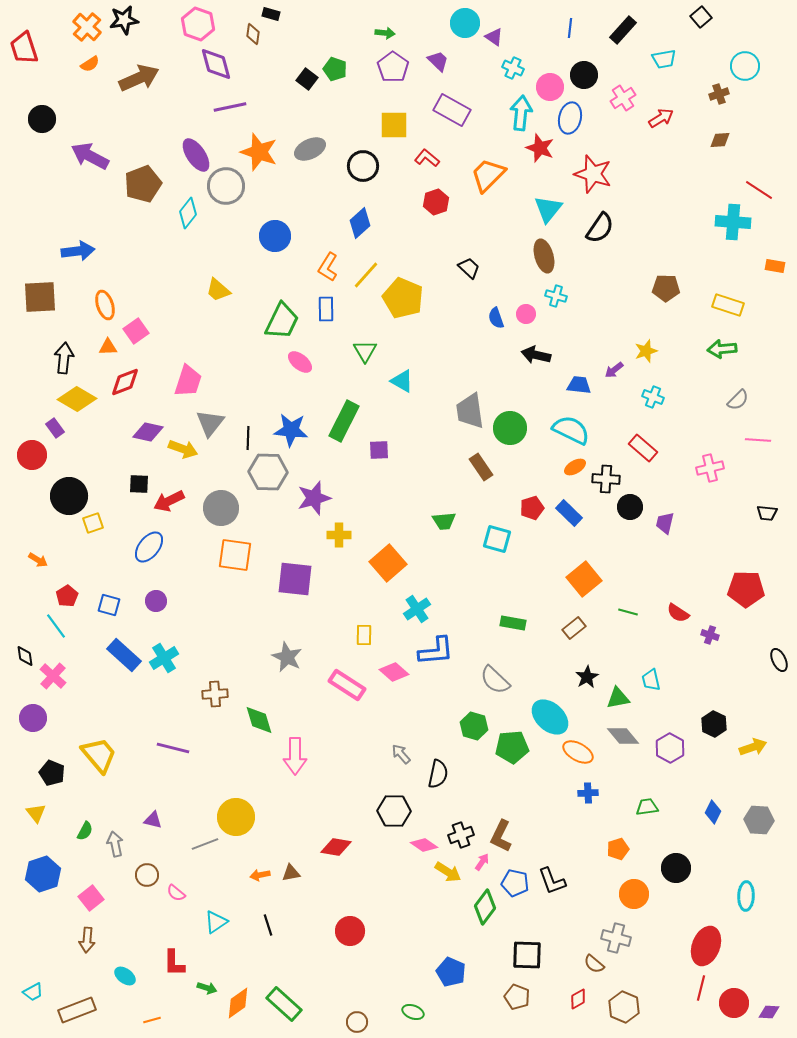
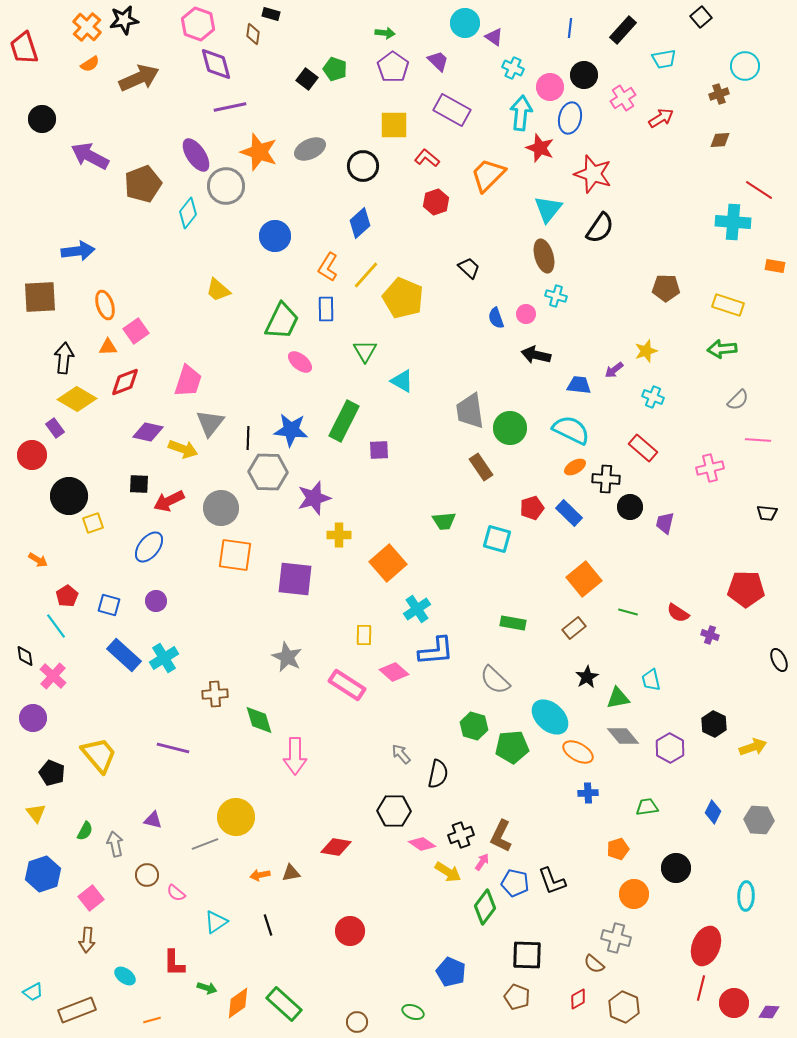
pink diamond at (424, 845): moved 2 px left, 1 px up
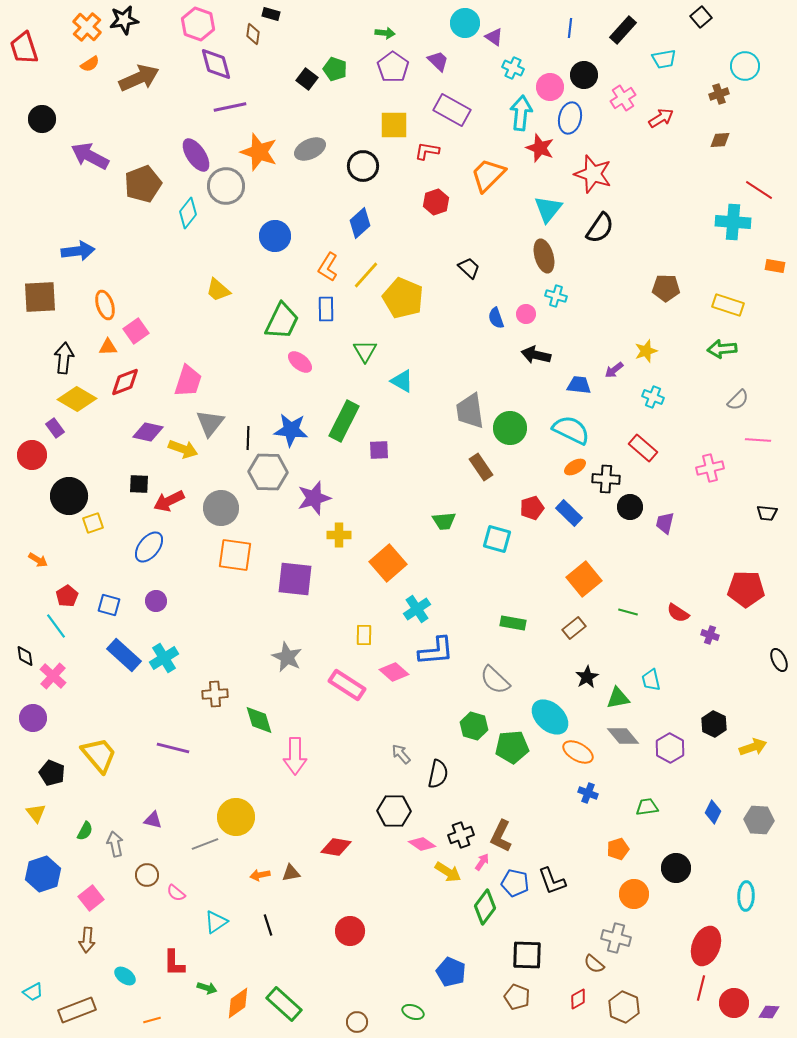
red L-shape at (427, 158): moved 7 px up; rotated 30 degrees counterclockwise
blue cross at (588, 793): rotated 24 degrees clockwise
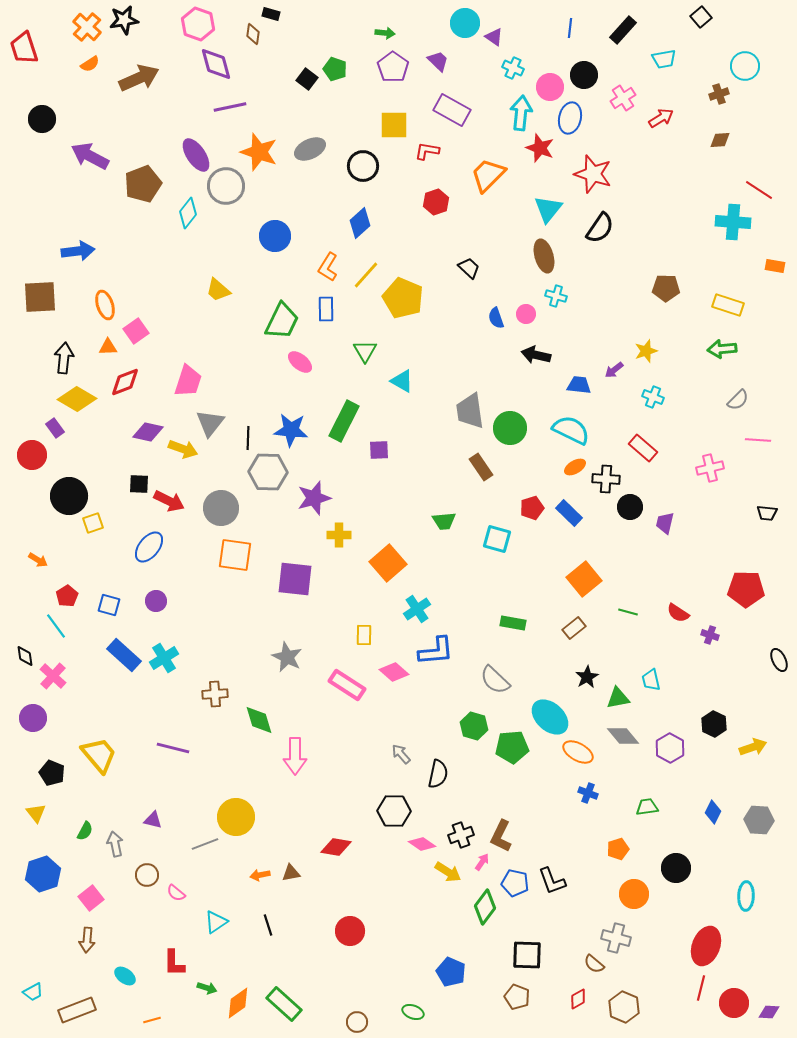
red arrow at (169, 501): rotated 128 degrees counterclockwise
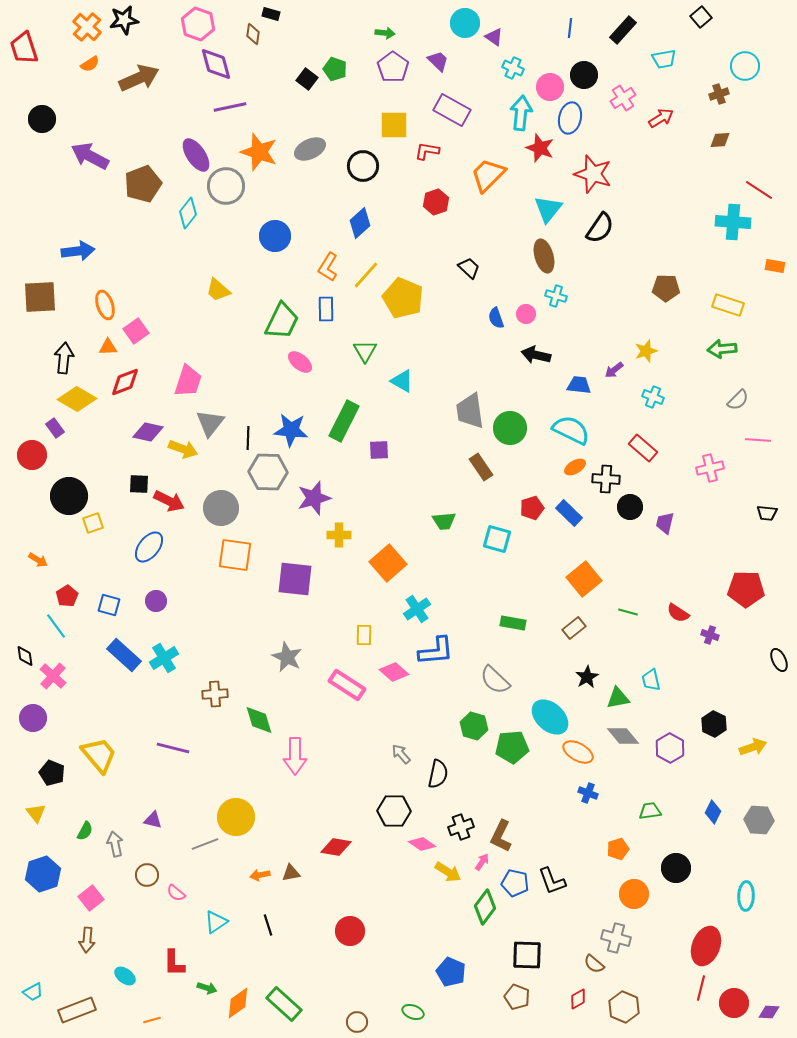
green trapezoid at (647, 807): moved 3 px right, 4 px down
black cross at (461, 835): moved 8 px up
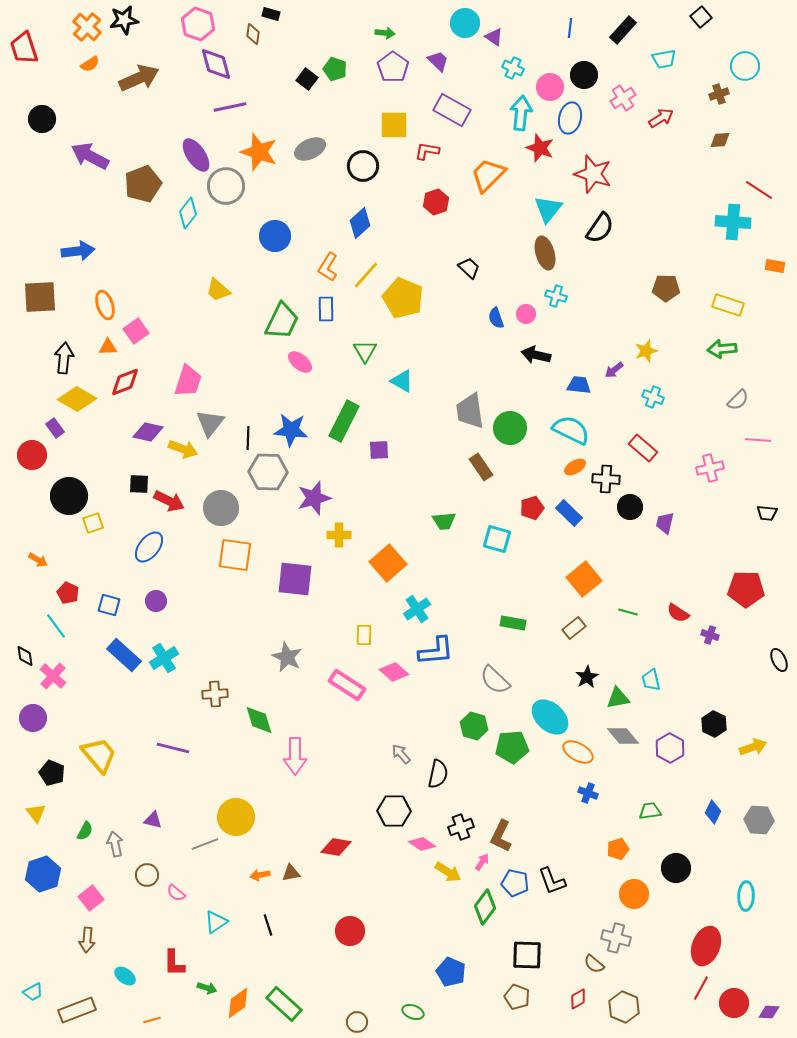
brown ellipse at (544, 256): moved 1 px right, 3 px up
red pentagon at (67, 596): moved 1 px right, 3 px up; rotated 15 degrees counterclockwise
red line at (701, 988): rotated 15 degrees clockwise
